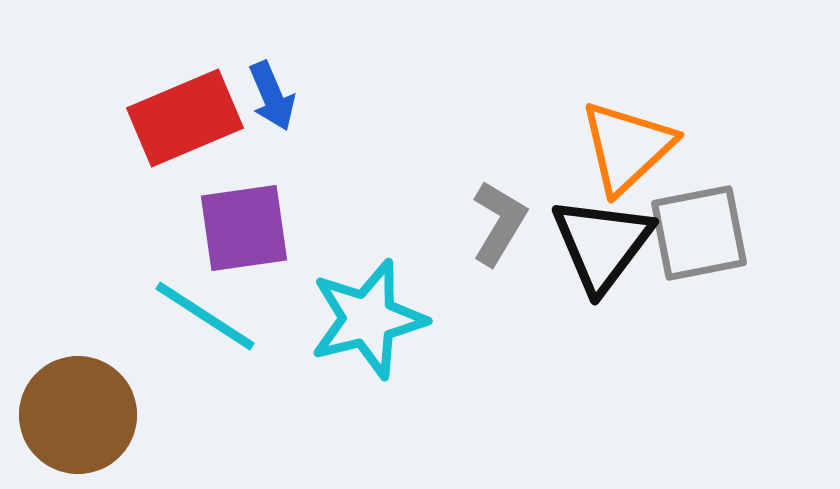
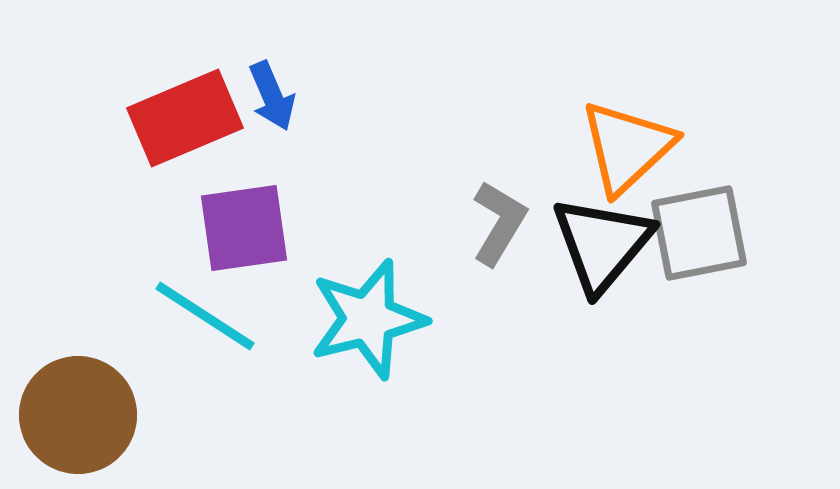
black triangle: rotated 3 degrees clockwise
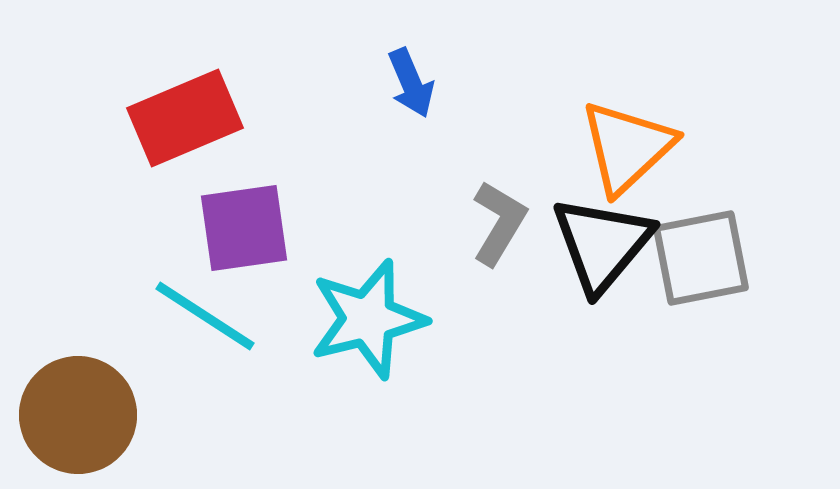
blue arrow: moved 139 px right, 13 px up
gray square: moved 2 px right, 25 px down
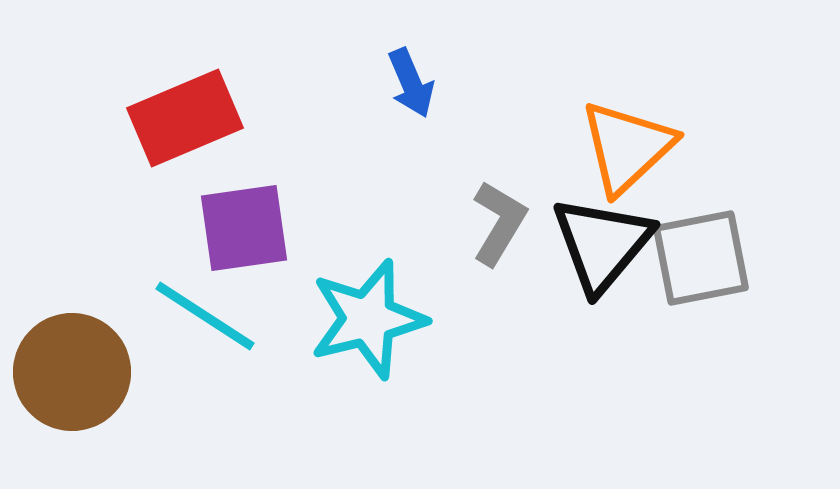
brown circle: moved 6 px left, 43 px up
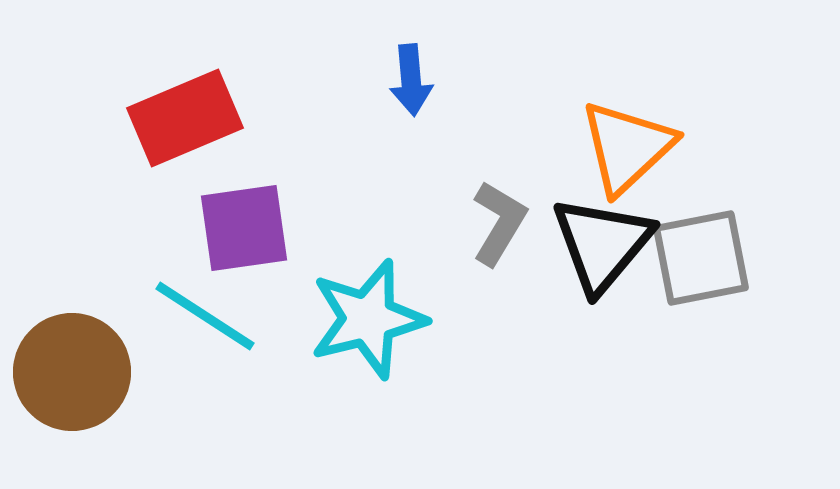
blue arrow: moved 3 px up; rotated 18 degrees clockwise
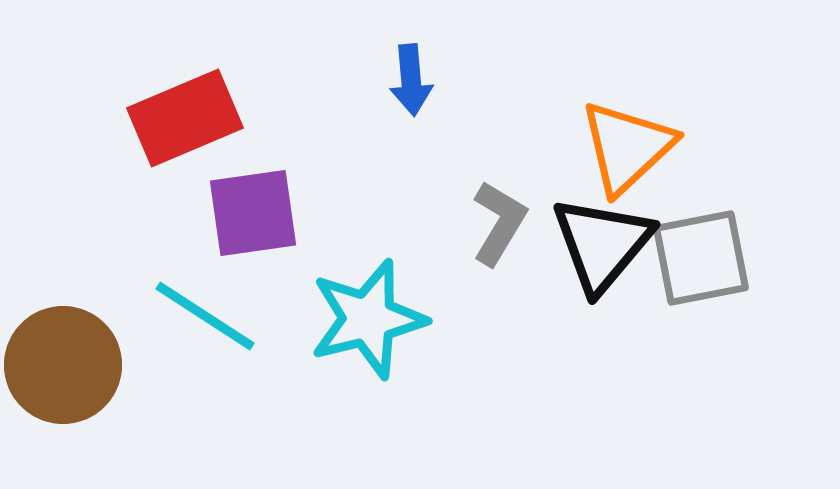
purple square: moved 9 px right, 15 px up
brown circle: moved 9 px left, 7 px up
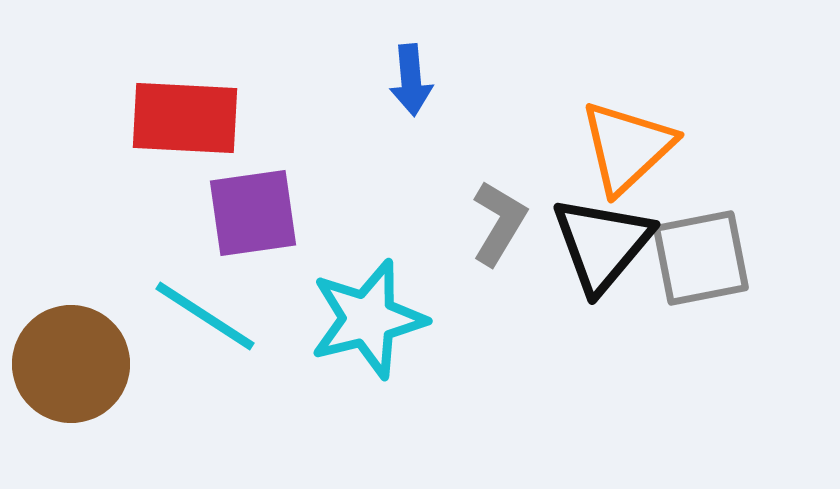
red rectangle: rotated 26 degrees clockwise
brown circle: moved 8 px right, 1 px up
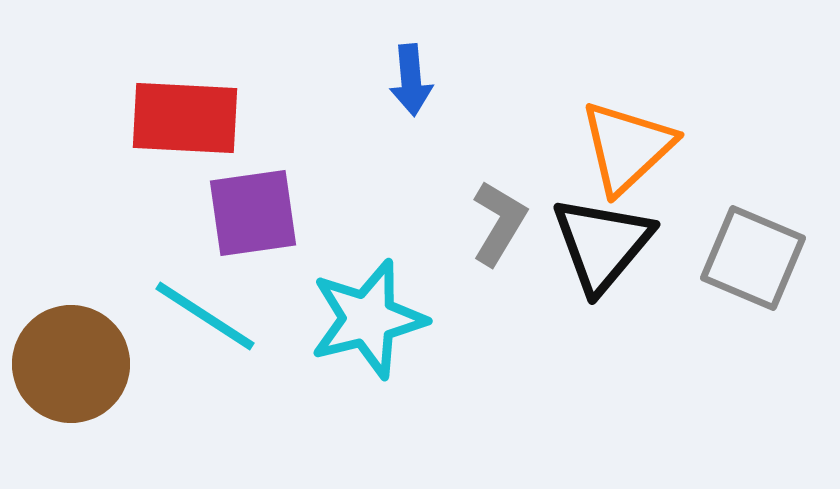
gray square: moved 52 px right; rotated 34 degrees clockwise
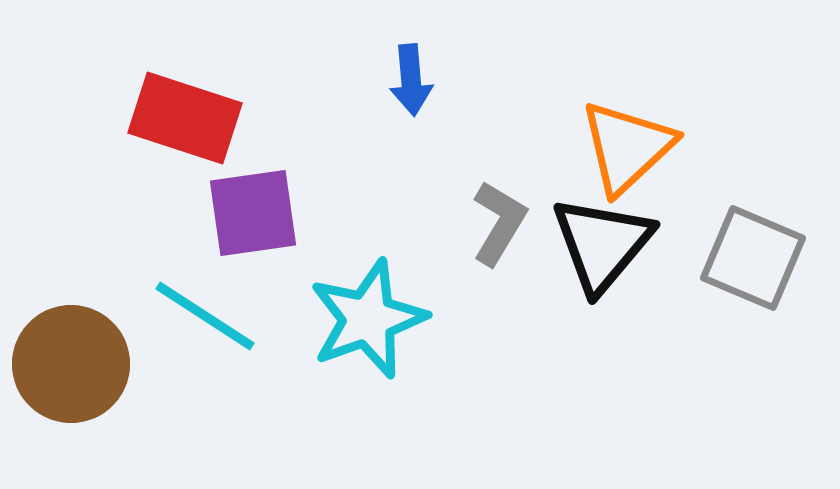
red rectangle: rotated 15 degrees clockwise
cyan star: rotated 6 degrees counterclockwise
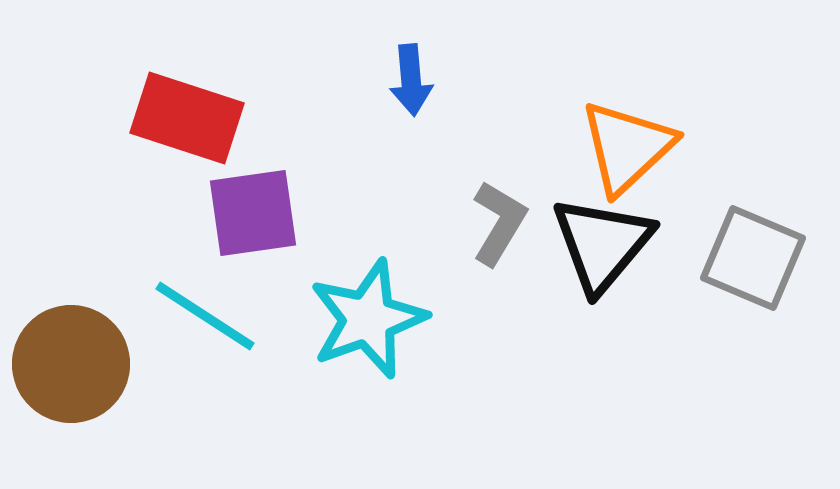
red rectangle: moved 2 px right
